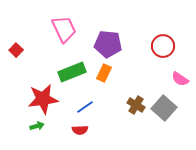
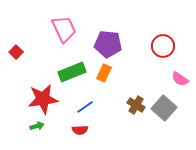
red square: moved 2 px down
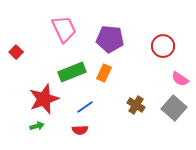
purple pentagon: moved 2 px right, 5 px up
red star: moved 1 px right; rotated 12 degrees counterclockwise
gray square: moved 10 px right
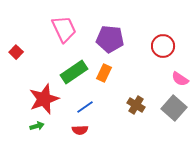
green rectangle: moved 2 px right; rotated 12 degrees counterclockwise
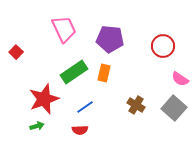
orange rectangle: rotated 12 degrees counterclockwise
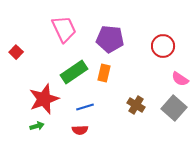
blue line: rotated 18 degrees clockwise
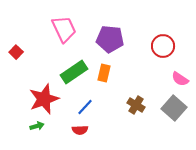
blue line: rotated 30 degrees counterclockwise
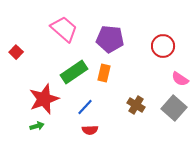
pink trapezoid: rotated 24 degrees counterclockwise
red semicircle: moved 10 px right
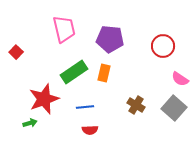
pink trapezoid: rotated 36 degrees clockwise
blue line: rotated 42 degrees clockwise
green arrow: moved 7 px left, 3 px up
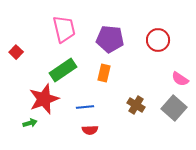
red circle: moved 5 px left, 6 px up
green rectangle: moved 11 px left, 2 px up
